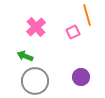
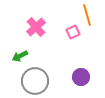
green arrow: moved 5 px left; rotated 49 degrees counterclockwise
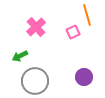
purple circle: moved 3 px right
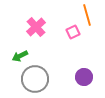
gray circle: moved 2 px up
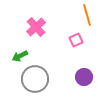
pink square: moved 3 px right, 8 px down
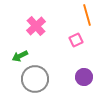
pink cross: moved 1 px up
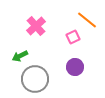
orange line: moved 5 px down; rotated 35 degrees counterclockwise
pink square: moved 3 px left, 3 px up
purple circle: moved 9 px left, 10 px up
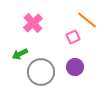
pink cross: moved 3 px left, 3 px up
green arrow: moved 2 px up
gray circle: moved 6 px right, 7 px up
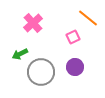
orange line: moved 1 px right, 2 px up
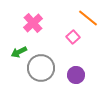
pink square: rotated 16 degrees counterclockwise
green arrow: moved 1 px left, 2 px up
purple circle: moved 1 px right, 8 px down
gray circle: moved 4 px up
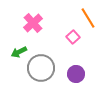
orange line: rotated 20 degrees clockwise
purple circle: moved 1 px up
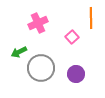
orange line: moved 3 px right; rotated 30 degrees clockwise
pink cross: moved 5 px right; rotated 18 degrees clockwise
pink square: moved 1 px left
